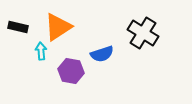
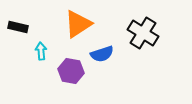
orange triangle: moved 20 px right, 3 px up
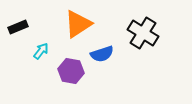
black rectangle: rotated 36 degrees counterclockwise
cyan arrow: rotated 42 degrees clockwise
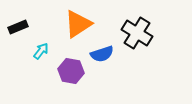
black cross: moved 6 px left
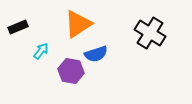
black cross: moved 13 px right
blue semicircle: moved 6 px left
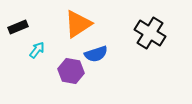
cyan arrow: moved 4 px left, 1 px up
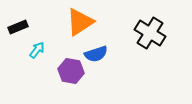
orange triangle: moved 2 px right, 2 px up
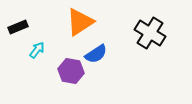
blue semicircle: rotated 15 degrees counterclockwise
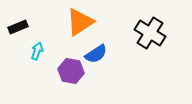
cyan arrow: moved 1 px down; rotated 18 degrees counterclockwise
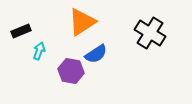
orange triangle: moved 2 px right
black rectangle: moved 3 px right, 4 px down
cyan arrow: moved 2 px right
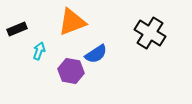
orange triangle: moved 10 px left; rotated 12 degrees clockwise
black rectangle: moved 4 px left, 2 px up
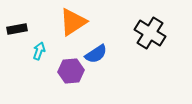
orange triangle: moved 1 px right; rotated 12 degrees counterclockwise
black rectangle: rotated 12 degrees clockwise
purple hexagon: rotated 15 degrees counterclockwise
